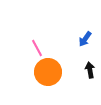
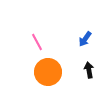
pink line: moved 6 px up
black arrow: moved 1 px left
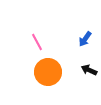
black arrow: rotated 56 degrees counterclockwise
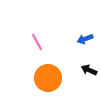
blue arrow: rotated 35 degrees clockwise
orange circle: moved 6 px down
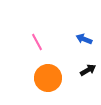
blue arrow: moved 1 px left; rotated 42 degrees clockwise
black arrow: moved 1 px left; rotated 126 degrees clockwise
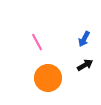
blue arrow: rotated 84 degrees counterclockwise
black arrow: moved 3 px left, 5 px up
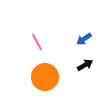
blue arrow: rotated 28 degrees clockwise
orange circle: moved 3 px left, 1 px up
